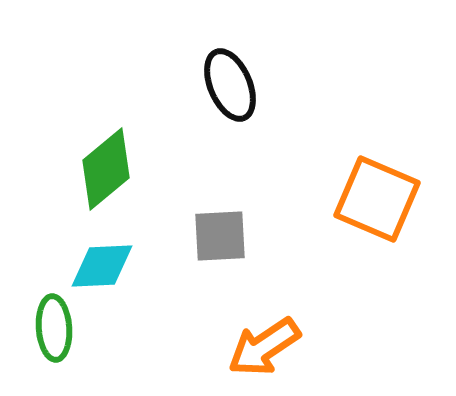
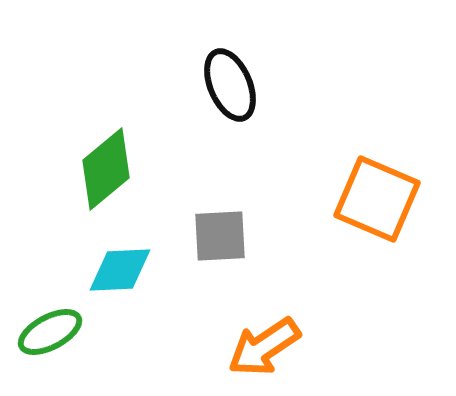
cyan diamond: moved 18 px right, 4 px down
green ellipse: moved 4 px left, 4 px down; rotated 66 degrees clockwise
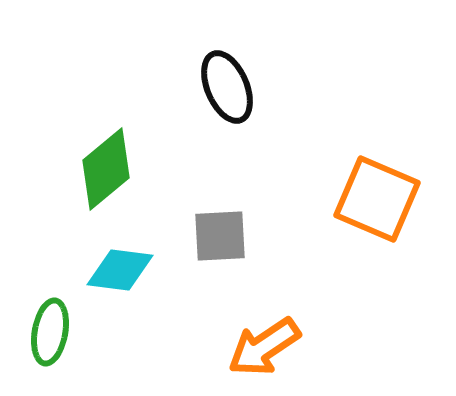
black ellipse: moved 3 px left, 2 px down
cyan diamond: rotated 10 degrees clockwise
green ellipse: rotated 52 degrees counterclockwise
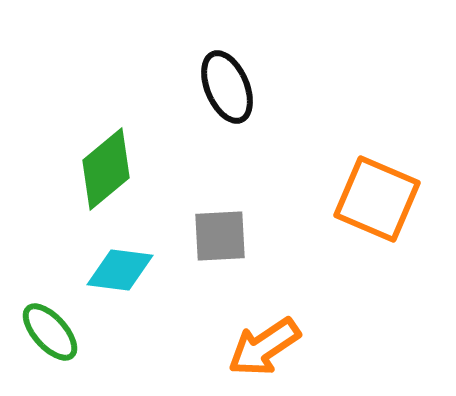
green ellipse: rotated 52 degrees counterclockwise
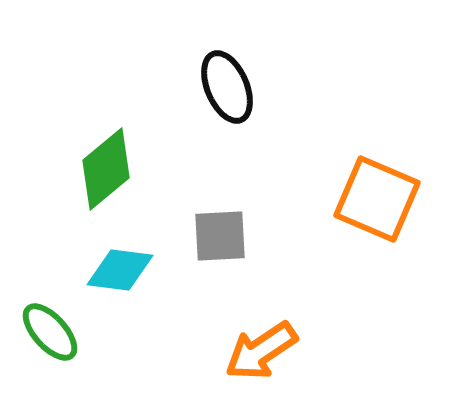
orange arrow: moved 3 px left, 4 px down
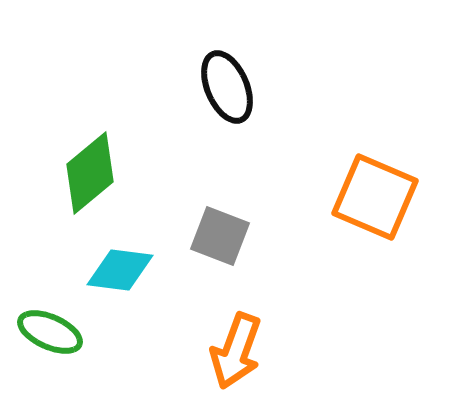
green diamond: moved 16 px left, 4 px down
orange square: moved 2 px left, 2 px up
gray square: rotated 24 degrees clockwise
green ellipse: rotated 24 degrees counterclockwise
orange arrow: moved 25 px left; rotated 36 degrees counterclockwise
